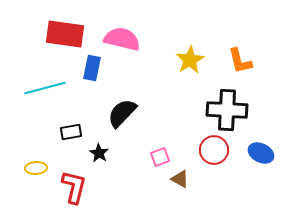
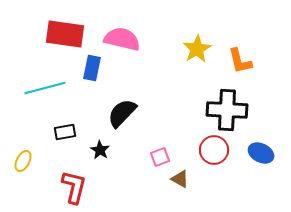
yellow star: moved 7 px right, 11 px up
black rectangle: moved 6 px left
black star: moved 1 px right, 3 px up
yellow ellipse: moved 13 px left, 7 px up; rotated 60 degrees counterclockwise
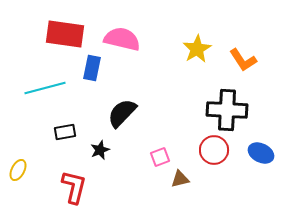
orange L-shape: moved 3 px right, 1 px up; rotated 20 degrees counterclockwise
black star: rotated 18 degrees clockwise
yellow ellipse: moved 5 px left, 9 px down
brown triangle: rotated 42 degrees counterclockwise
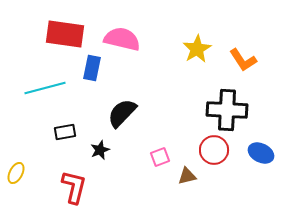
yellow ellipse: moved 2 px left, 3 px down
brown triangle: moved 7 px right, 3 px up
